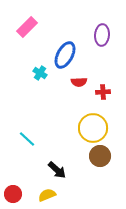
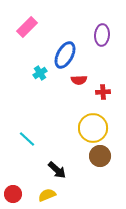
cyan cross: rotated 24 degrees clockwise
red semicircle: moved 2 px up
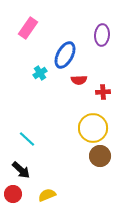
pink rectangle: moved 1 px right, 1 px down; rotated 10 degrees counterclockwise
black arrow: moved 36 px left
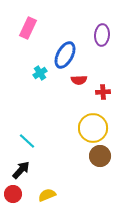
pink rectangle: rotated 10 degrees counterclockwise
cyan line: moved 2 px down
black arrow: rotated 90 degrees counterclockwise
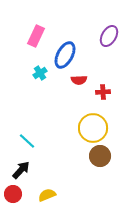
pink rectangle: moved 8 px right, 8 px down
purple ellipse: moved 7 px right, 1 px down; rotated 25 degrees clockwise
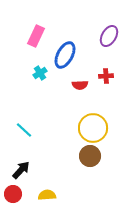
red semicircle: moved 1 px right, 5 px down
red cross: moved 3 px right, 16 px up
cyan line: moved 3 px left, 11 px up
brown circle: moved 10 px left
yellow semicircle: rotated 18 degrees clockwise
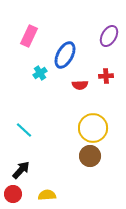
pink rectangle: moved 7 px left
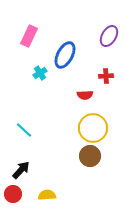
red semicircle: moved 5 px right, 10 px down
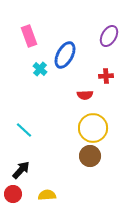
pink rectangle: rotated 45 degrees counterclockwise
cyan cross: moved 4 px up; rotated 16 degrees counterclockwise
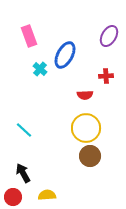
yellow circle: moved 7 px left
black arrow: moved 2 px right, 3 px down; rotated 72 degrees counterclockwise
red circle: moved 3 px down
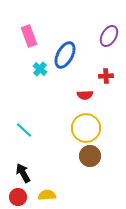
red circle: moved 5 px right
